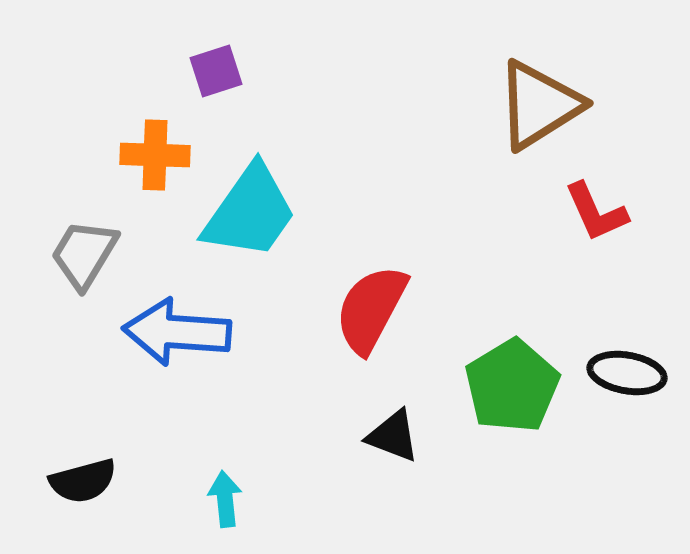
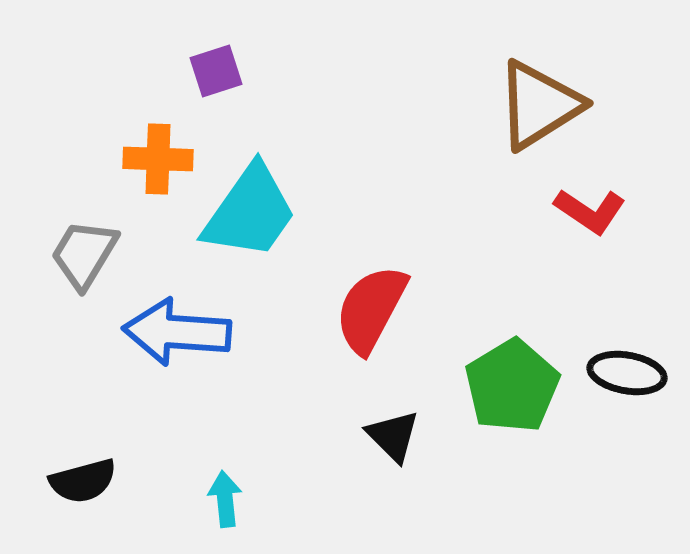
orange cross: moved 3 px right, 4 px down
red L-shape: moved 6 px left, 1 px up; rotated 32 degrees counterclockwise
black triangle: rotated 24 degrees clockwise
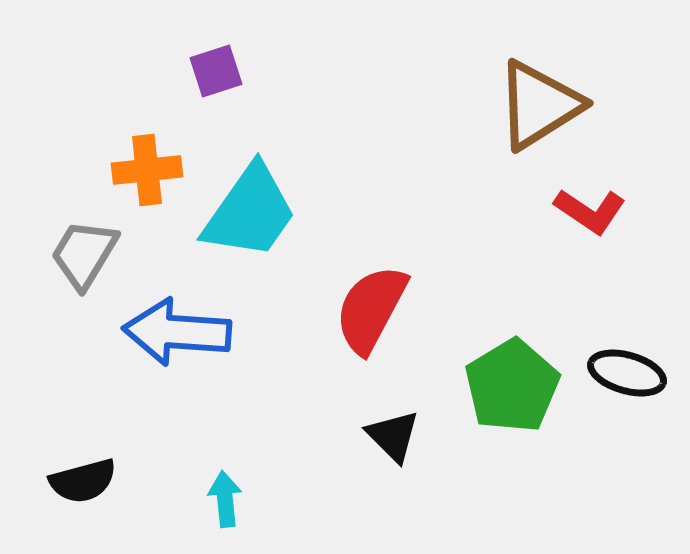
orange cross: moved 11 px left, 11 px down; rotated 8 degrees counterclockwise
black ellipse: rotated 6 degrees clockwise
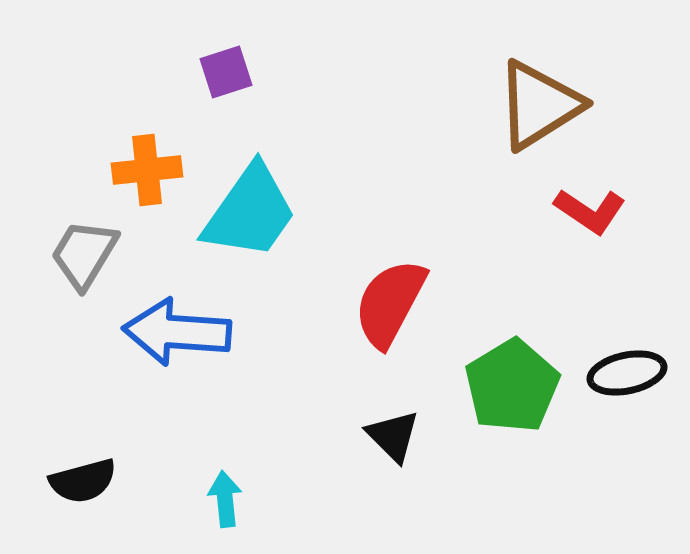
purple square: moved 10 px right, 1 px down
red semicircle: moved 19 px right, 6 px up
black ellipse: rotated 28 degrees counterclockwise
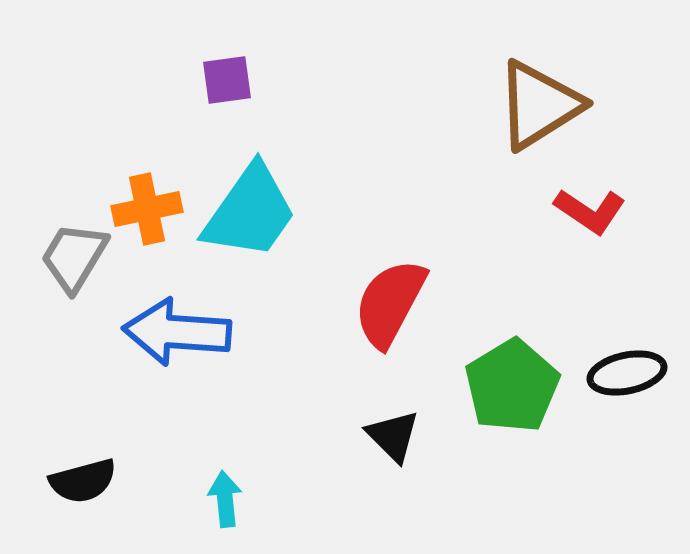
purple square: moved 1 px right, 8 px down; rotated 10 degrees clockwise
orange cross: moved 39 px down; rotated 6 degrees counterclockwise
gray trapezoid: moved 10 px left, 3 px down
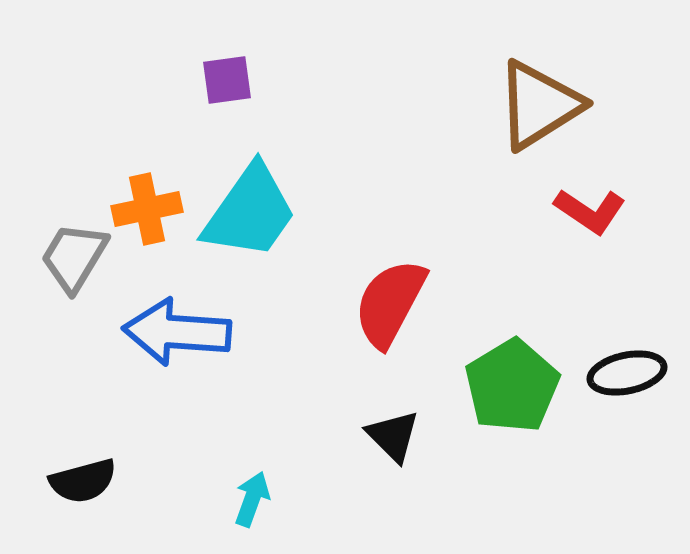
cyan arrow: moved 27 px right; rotated 26 degrees clockwise
